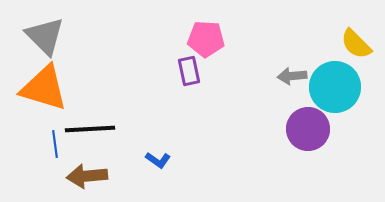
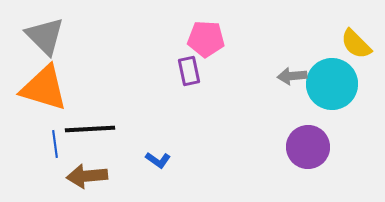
cyan circle: moved 3 px left, 3 px up
purple circle: moved 18 px down
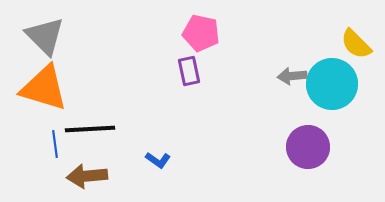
pink pentagon: moved 5 px left, 6 px up; rotated 9 degrees clockwise
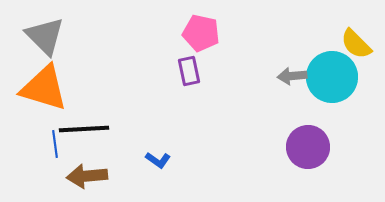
cyan circle: moved 7 px up
black line: moved 6 px left
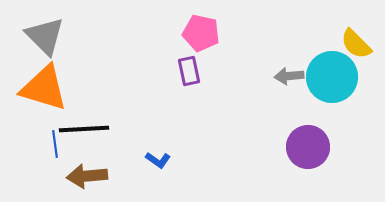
gray arrow: moved 3 px left
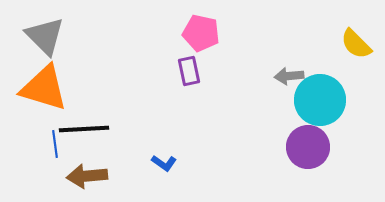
cyan circle: moved 12 px left, 23 px down
blue L-shape: moved 6 px right, 3 px down
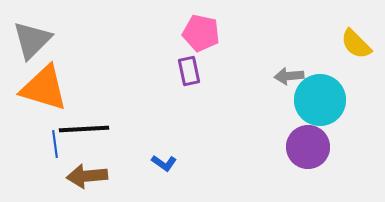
gray triangle: moved 13 px left, 4 px down; rotated 30 degrees clockwise
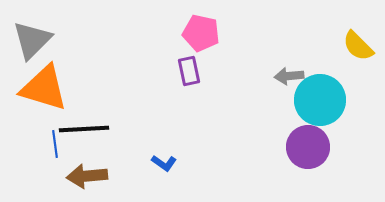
yellow semicircle: moved 2 px right, 2 px down
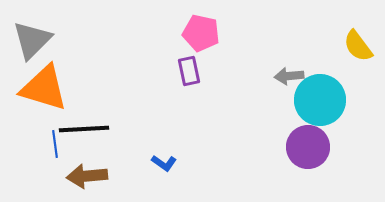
yellow semicircle: rotated 8 degrees clockwise
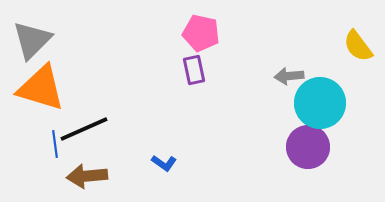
purple rectangle: moved 5 px right, 1 px up
orange triangle: moved 3 px left
cyan circle: moved 3 px down
black line: rotated 21 degrees counterclockwise
